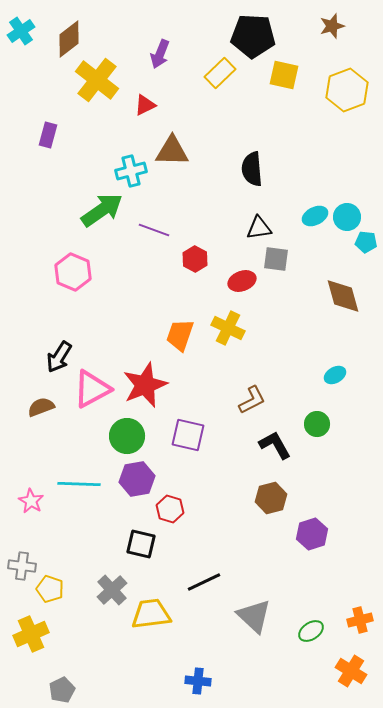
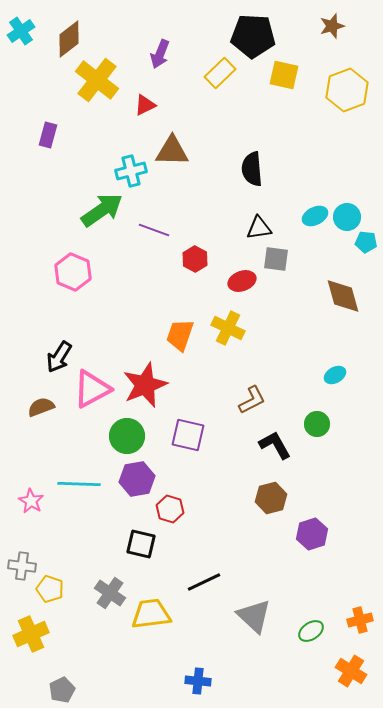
gray cross at (112, 590): moved 2 px left, 3 px down; rotated 12 degrees counterclockwise
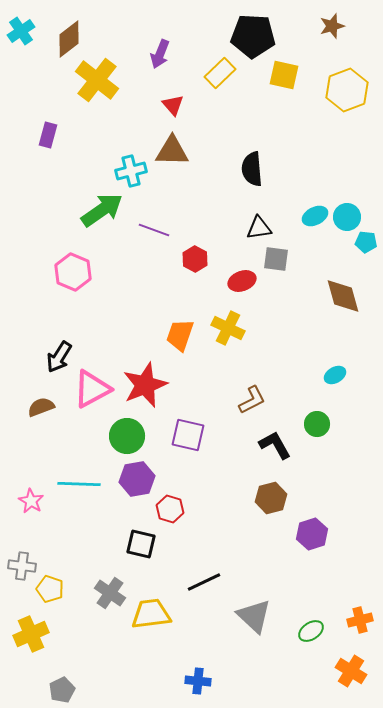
red triangle at (145, 105): moved 28 px right; rotated 45 degrees counterclockwise
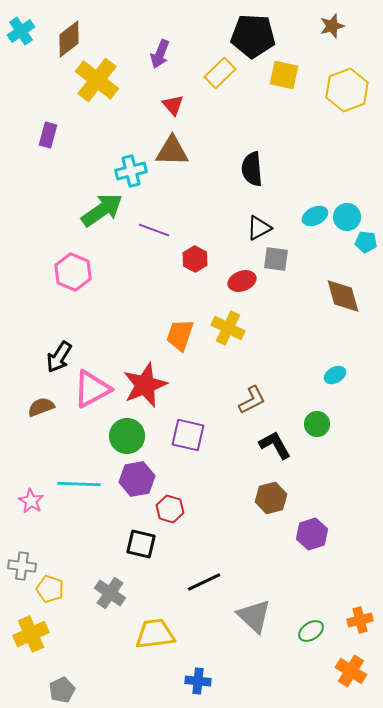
black triangle at (259, 228): rotated 20 degrees counterclockwise
yellow trapezoid at (151, 614): moved 4 px right, 20 px down
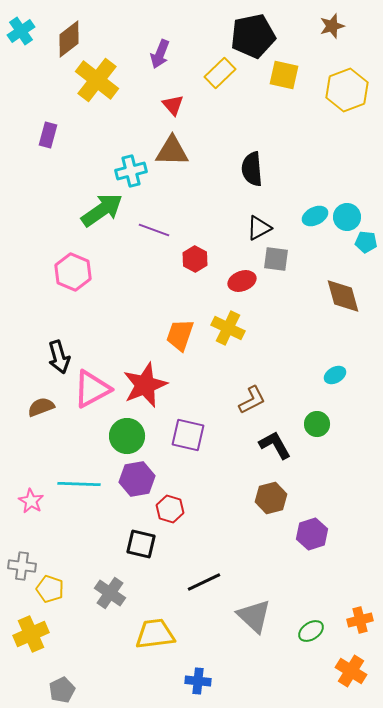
black pentagon at (253, 36): rotated 15 degrees counterclockwise
black arrow at (59, 357): rotated 48 degrees counterclockwise
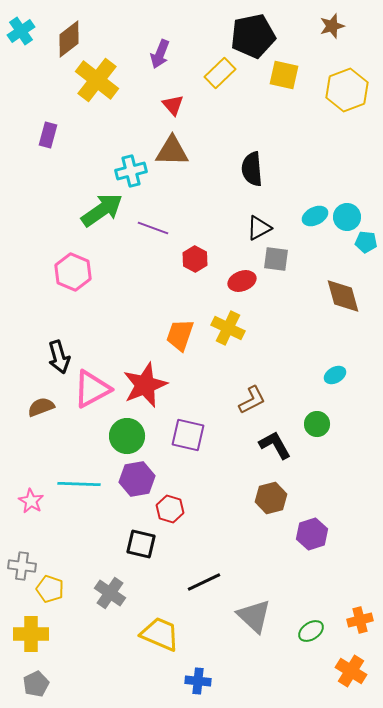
purple line at (154, 230): moved 1 px left, 2 px up
yellow cross at (31, 634): rotated 24 degrees clockwise
yellow trapezoid at (155, 634): moved 5 px right; rotated 30 degrees clockwise
gray pentagon at (62, 690): moved 26 px left, 6 px up
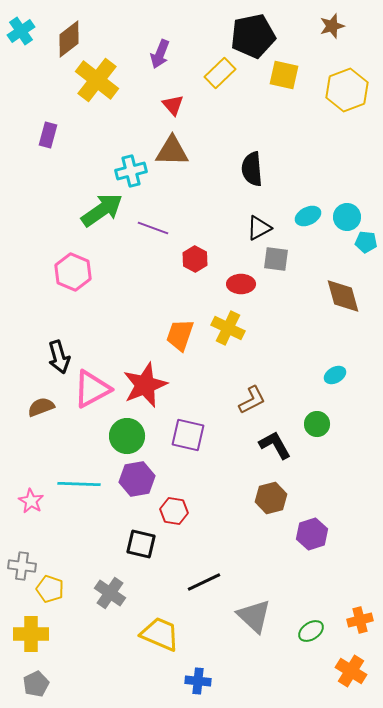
cyan ellipse at (315, 216): moved 7 px left
red ellipse at (242, 281): moved 1 px left, 3 px down; rotated 20 degrees clockwise
red hexagon at (170, 509): moved 4 px right, 2 px down; rotated 8 degrees counterclockwise
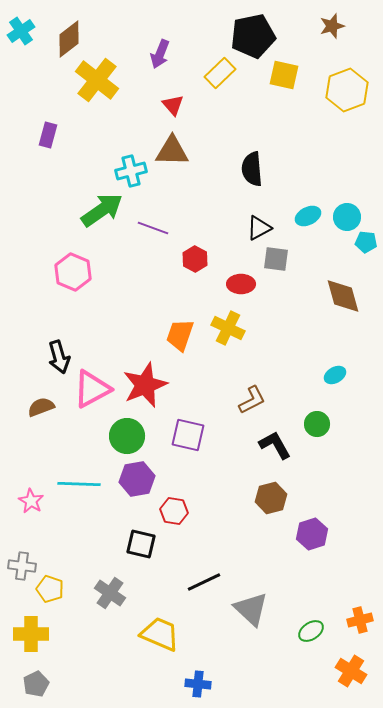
gray triangle at (254, 616): moved 3 px left, 7 px up
blue cross at (198, 681): moved 3 px down
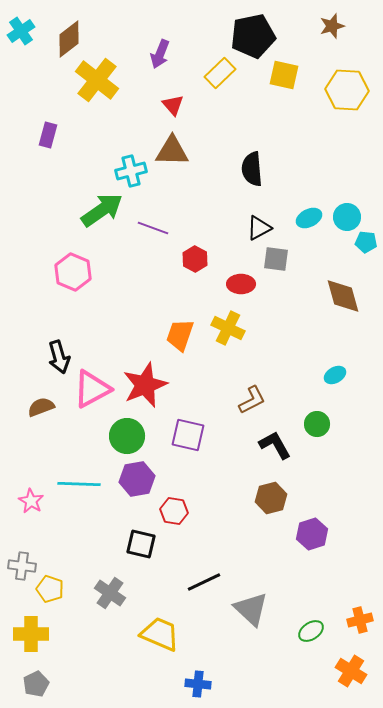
yellow hexagon at (347, 90): rotated 24 degrees clockwise
cyan ellipse at (308, 216): moved 1 px right, 2 px down
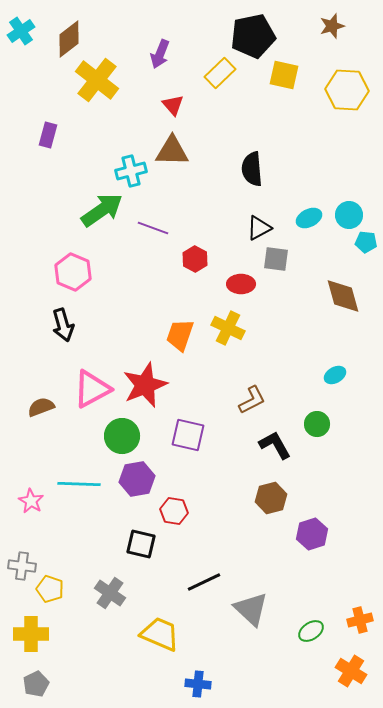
cyan circle at (347, 217): moved 2 px right, 2 px up
black arrow at (59, 357): moved 4 px right, 32 px up
green circle at (127, 436): moved 5 px left
